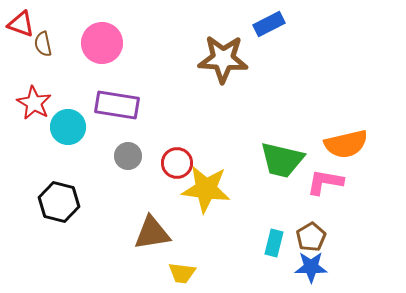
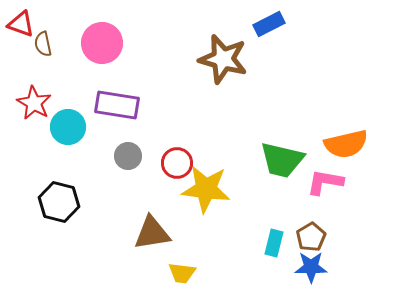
brown star: rotated 12 degrees clockwise
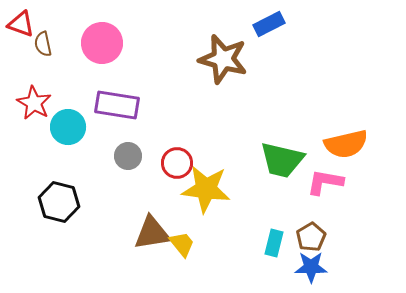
yellow trapezoid: moved 29 px up; rotated 136 degrees counterclockwise
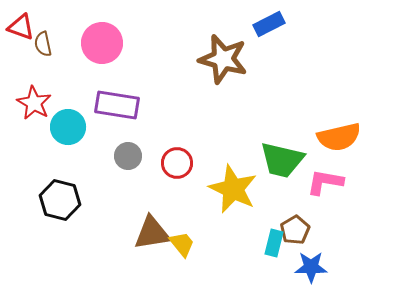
red triangle: moved 3 px down
orange semicircle: moved 7 px left, 7 px up
yellow star: moved 27 px right; rotated 18 degrees clockwise
black hexagon: moved 1 px right, 2 px up
brown pentagon: moved 16 px left, 7 px up
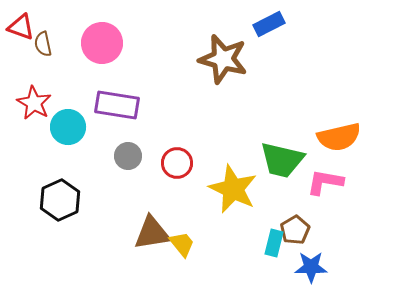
black hexagon: rotated 21 degrees clockwise
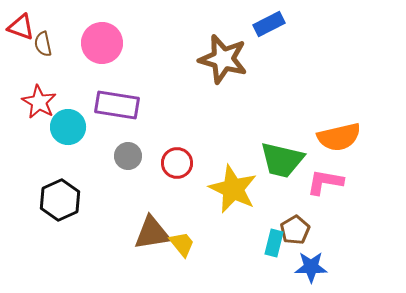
red star: moved 5 px right, 1 px up
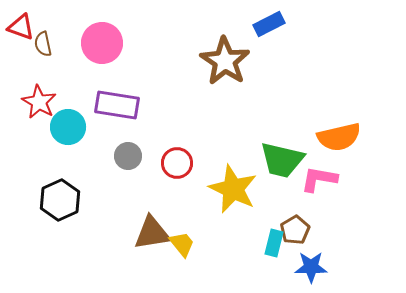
brown star: moved 2 px right, 2 px down; rotated 18 degrees clockwise
pink L-shape: moved 6 px left, 3 px up
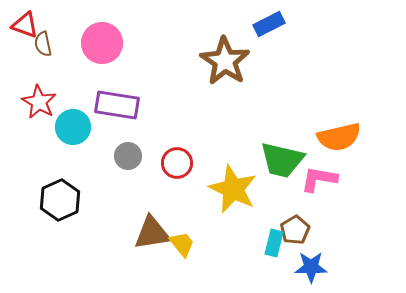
red triangle: moved 4 px right, 2 px up
cyan circle: moved 5 px right
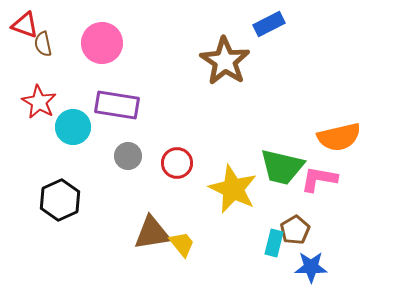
green trapezoid: moved 7 px down
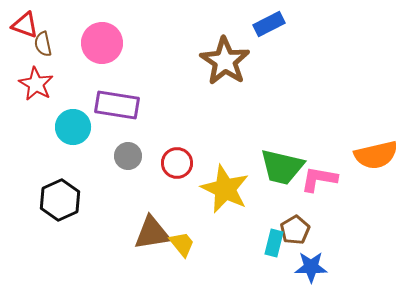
red star: moved 3 px left, 18 px up
orange semicircle: moved 37 px right, 18 px down
yellow star: moved 8 px left
